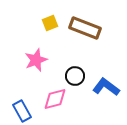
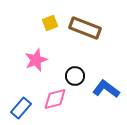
blue L-shape: moved 2 px down
blue rectangle: moved 1 px left, 3 px up; rotated 70 degrees clockwise
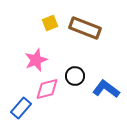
pink diamond: moved 8 px left, 10 px up
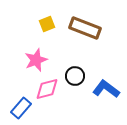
yellow square: moved 3 px left, 1 px down
